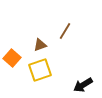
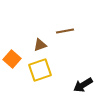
brown line: rotated 48 degrees clockwise
orange square: moved 1 px down
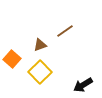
brown line: rotated 24 degrees counterclockwise
yellow square: moved 2 px down; rotated 25 degrees counterclockwise
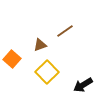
yellow square: moved 7 px right
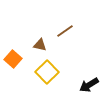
brown triangle: rotated 32 degrees clockwise
orange square: moved 1 px right
black arrow: moved 6 px right
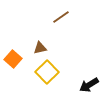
brown line: moved 4 px left, 14 px up
brown triangle: moved 3 px down; rotated 24 degrees counterclockwise
